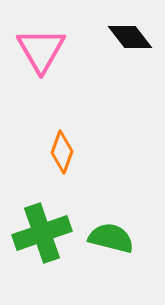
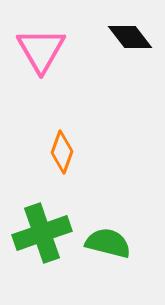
green semicircle: moved 3 px left, 5 px down
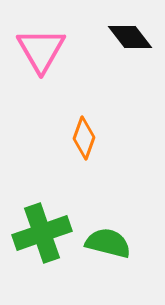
orange diamond: moved 22 px right, 14 px up
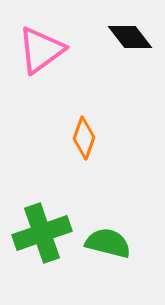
pink triangle: rotated 24 degrees clockwise
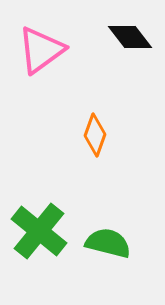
orange diamond: moved 11 px right, 3 px up
green cross: moved 3 px left, 2 px up; rotated 32 degrees counterclockwise
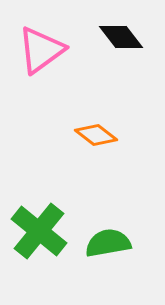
black diamond: moved 9 px left
orange diamond: moved 1 px right; rotated 72 degrees counterclockwise
green semicircle: rotated 24 degrees counterclockwise
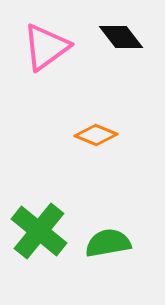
pink triangle: moved 5 px right, 3 px up
orange diamond: rotated 15 degrees counterclockwise
